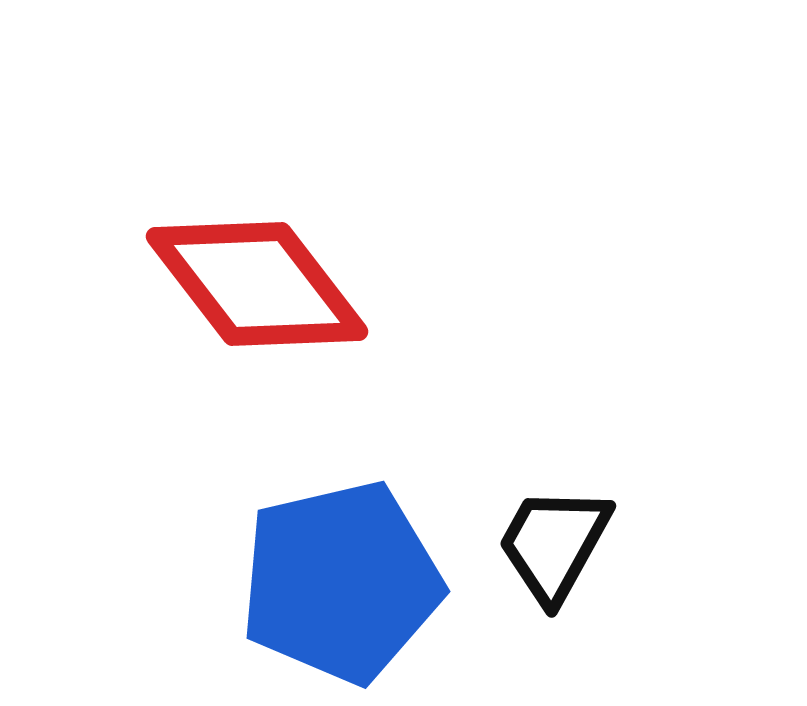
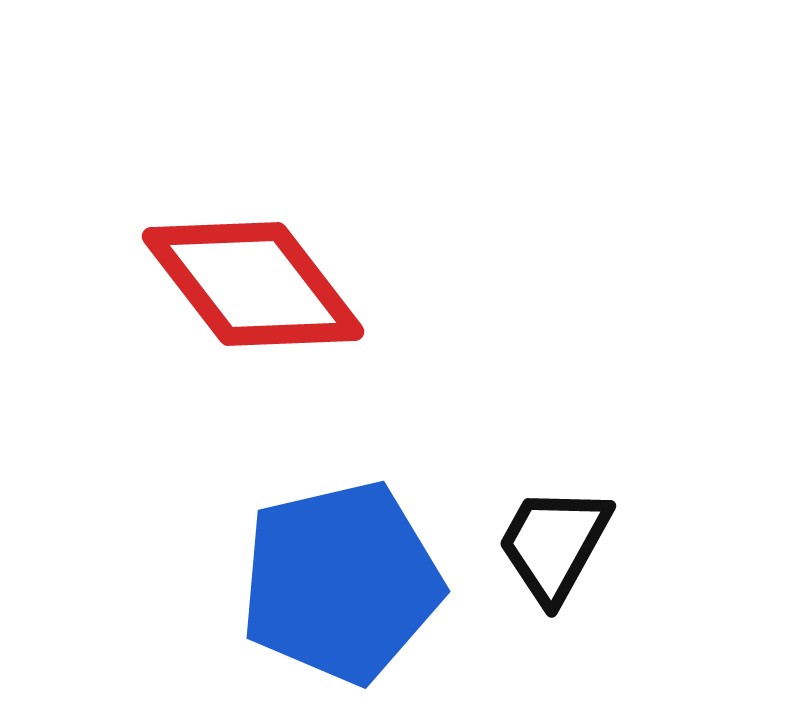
red diamond: moved 4 px left
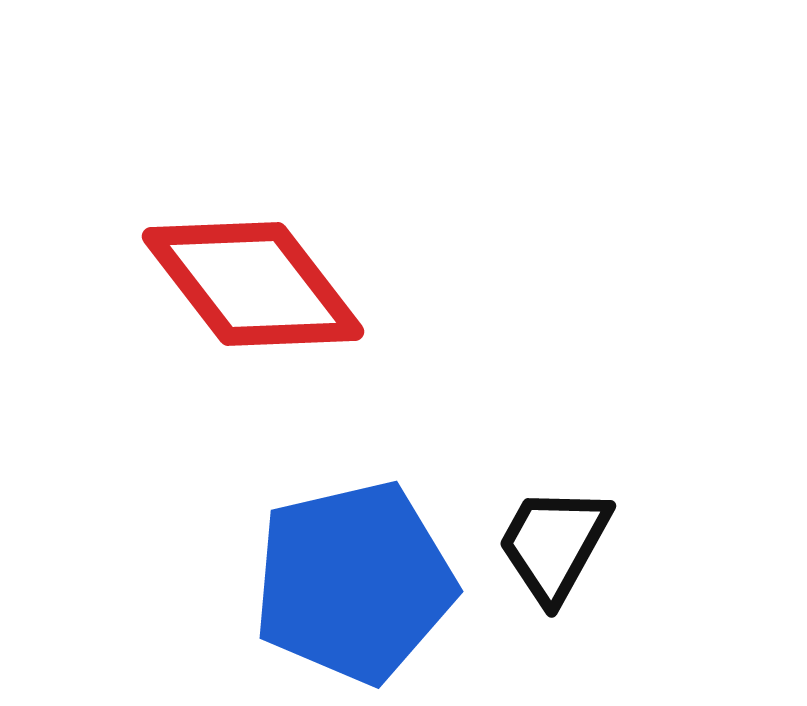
blue pentagon: moved 13 px right
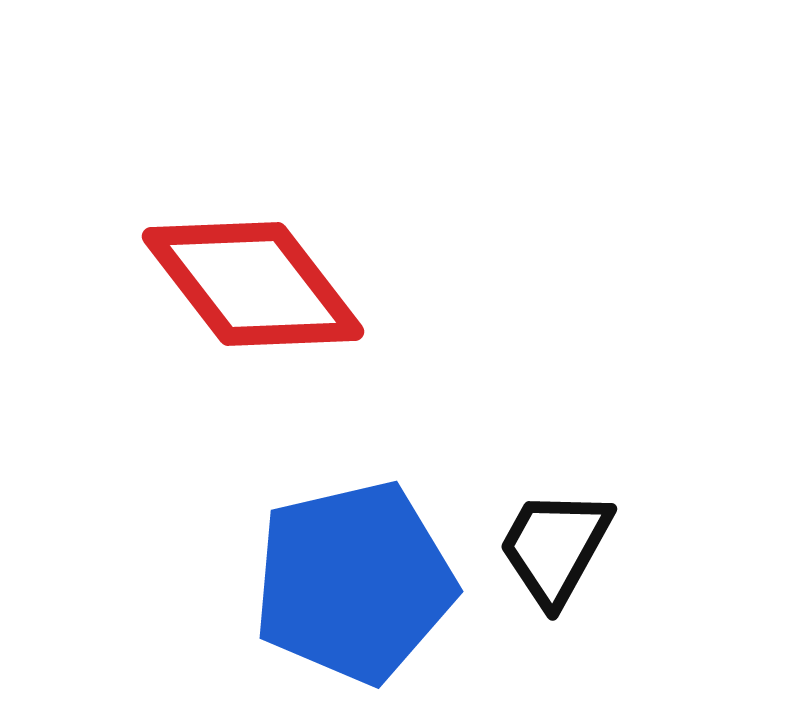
black trapezoid: moved 1 px right, 3 px down
